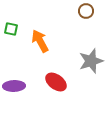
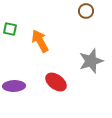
green square: moved 1 px left
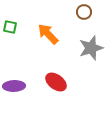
brown circle: moved 2 px left, 1 px down
green square: moved 2 px up
orange arrow: moved 8 px right, 7 px up; rotated 15 degrees counterclockwise
gray star: moved 13 px up
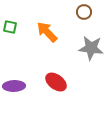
orange arrow: moved 1 px left, 2 px up
gray star: rotated 25 degrees clockwise
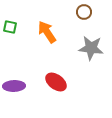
orange arrow: rotated 10 degrees clockwise
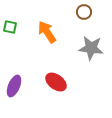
purple ellipse: rotated 65 degrees counterclockwise
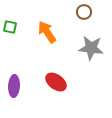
purple ellipse: rotated 20 degrees counterclockwise
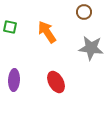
red ellipse: rotated 25 degrees clockwise
purple ellipse: moved 6 px up
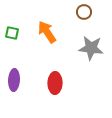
green square: moved 2 px right, 6 px down
red ellipse: moved 1 px left, 1 px down; rotated 30 degrees clockwise
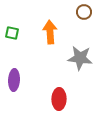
orange arrow: moved 3 px right; rotated 30 degrees clockwise
gray star: moved 11 px left, 10 px down
red ellipse: moved 4 px right, 16 px down
